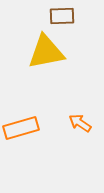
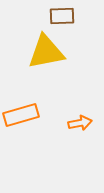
orange arrow: rotated 135 degrees clockwise
orange rectangle: moved 13 px up
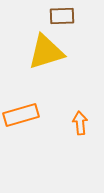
yellow triangle: rotated 6 degrees counterclockwise
orange arrow: rotated 85 degrees counterclockwise
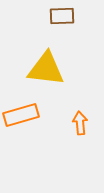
yellow triangle: moved 17 px down; rotated 24 degrees clockwise
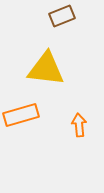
brown rectangle: rotated 20 degrees counterclockwise
orange arrow: moved 1 px left, 2 px down
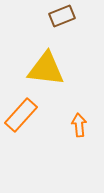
orange rectangle: rotated 32 degrees counterclockwise
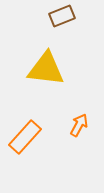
orange rectangle: moved 4 px right, 22 px down
orange arrow: rotated 35 degrees clockwise
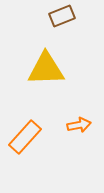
yellow triangle: rotated 9 degrees counterclockwise
orange arrow: rotated 50 degrees clockwise
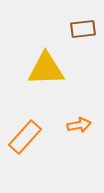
brown rectangle: moved 21 px right, 13 px down; rotated 15 degrees clockwise
